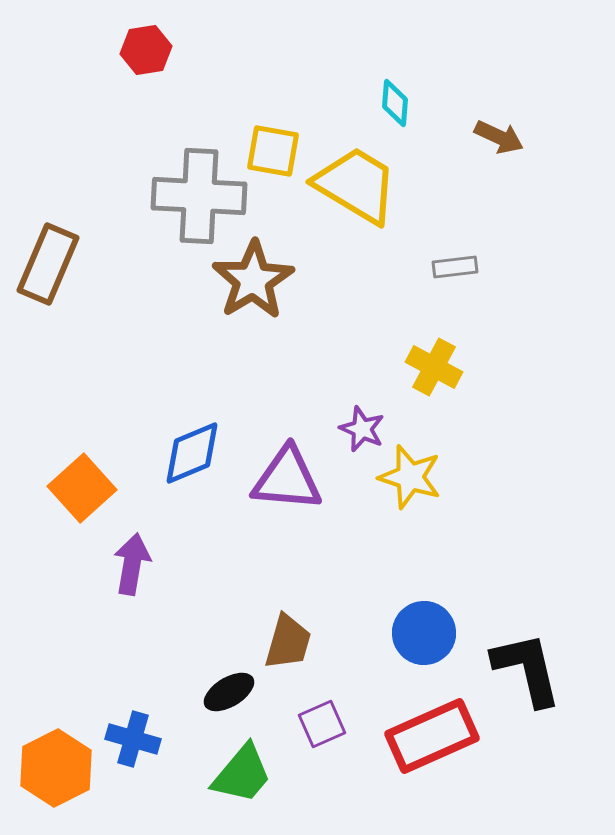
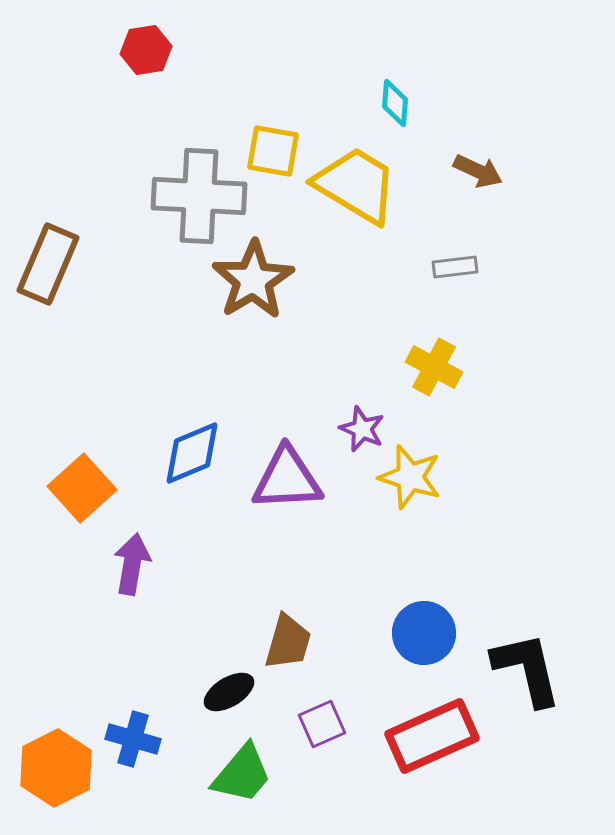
brown arrow: moved 21 px left, 34 px down
purple triangle: rotated 8 degrees counterclockwise
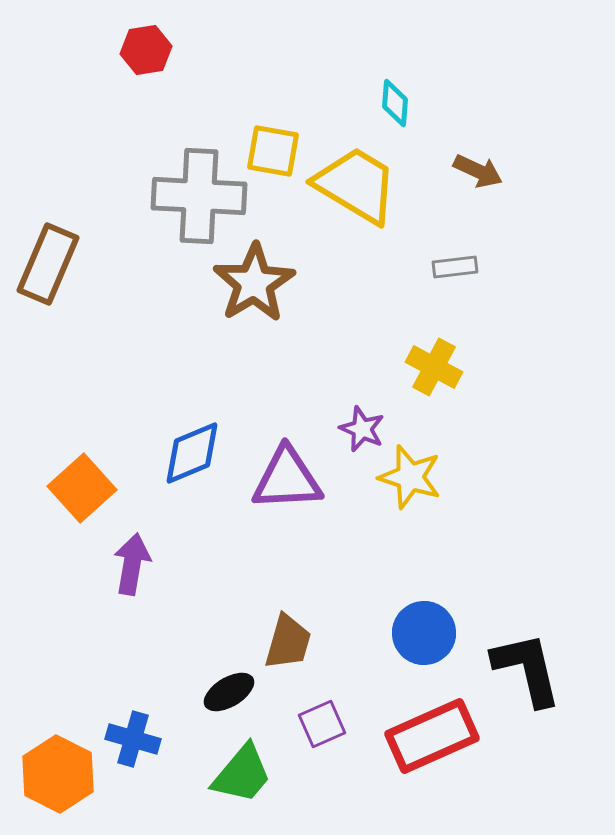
brown star: moved 1 px right, 3 px down
orange hexagon: moved 2 px right, 6 px down; rotated 6 degrees counterclockwise
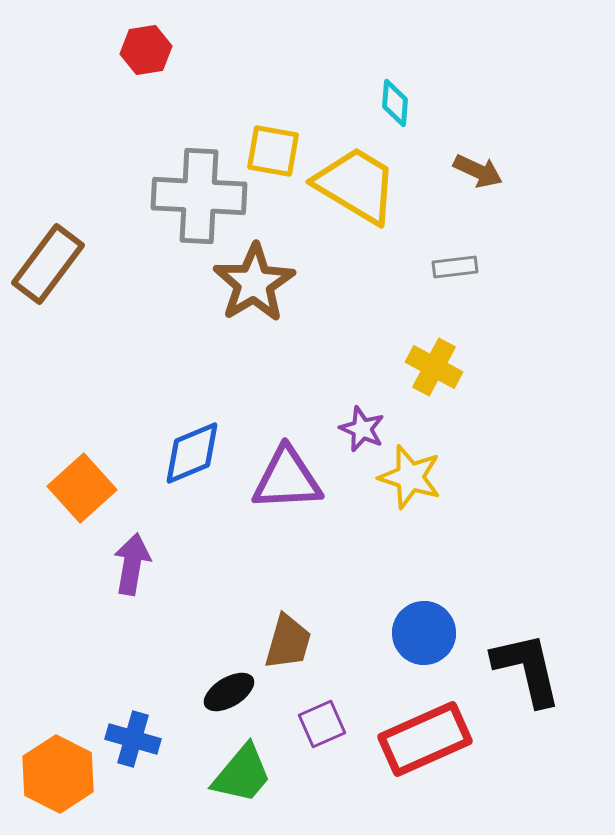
brown rectangle: rotated 14 degrees clockwise
red rectangle: moved 7 px left, 3 px down
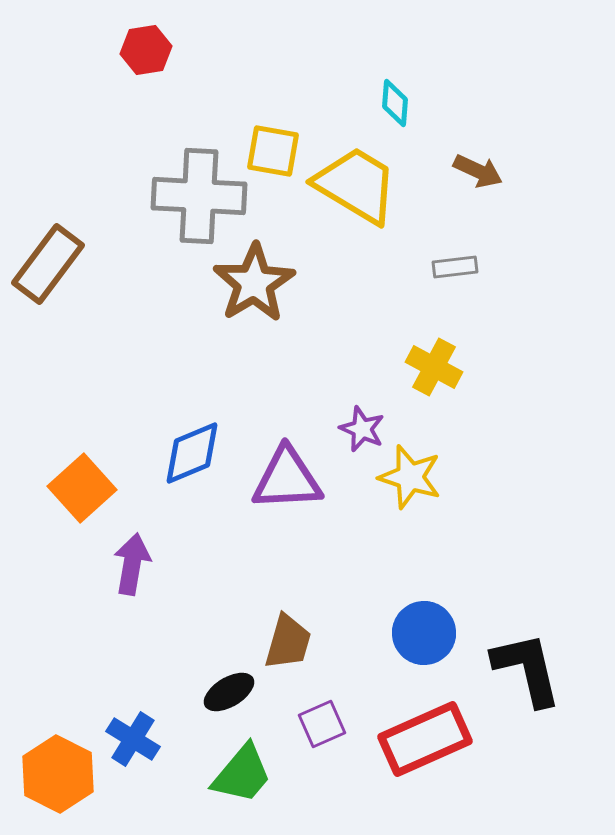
blue cross: rotated 16 degrees clockwise
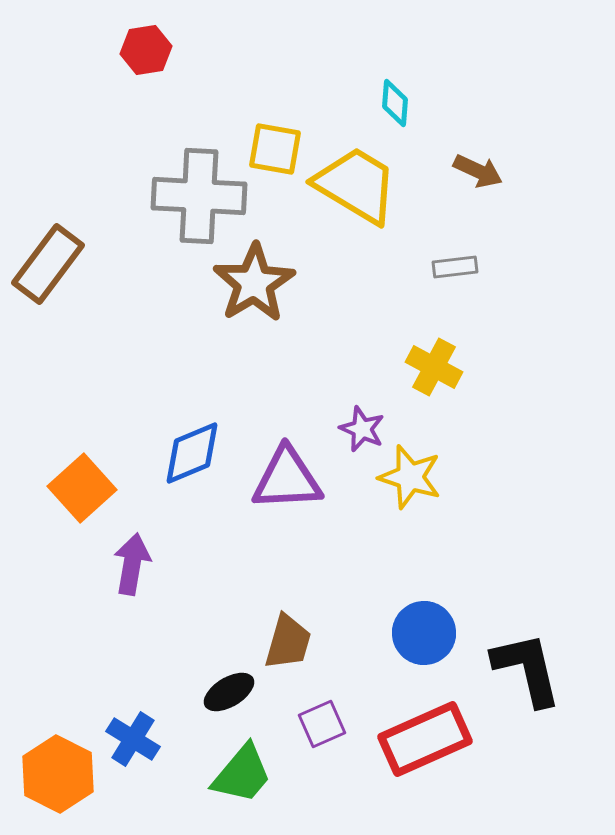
yellow square: moved 2 px right, 2 px up
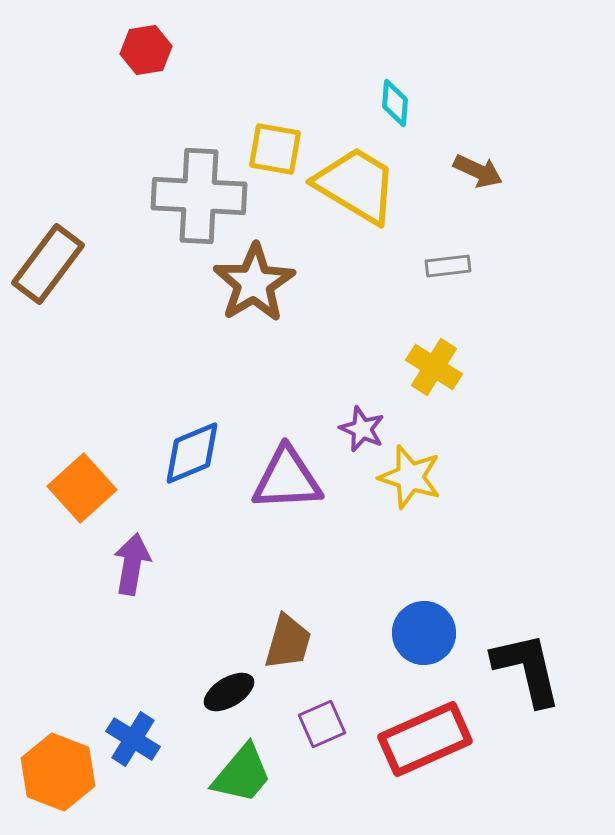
gray rectangle: moved 7 px left, 1 px up
yellow cross: rotated 4 degrees clockwise
orange hexagon: moved 2 px up; rotated 6 degrees counterclockwise
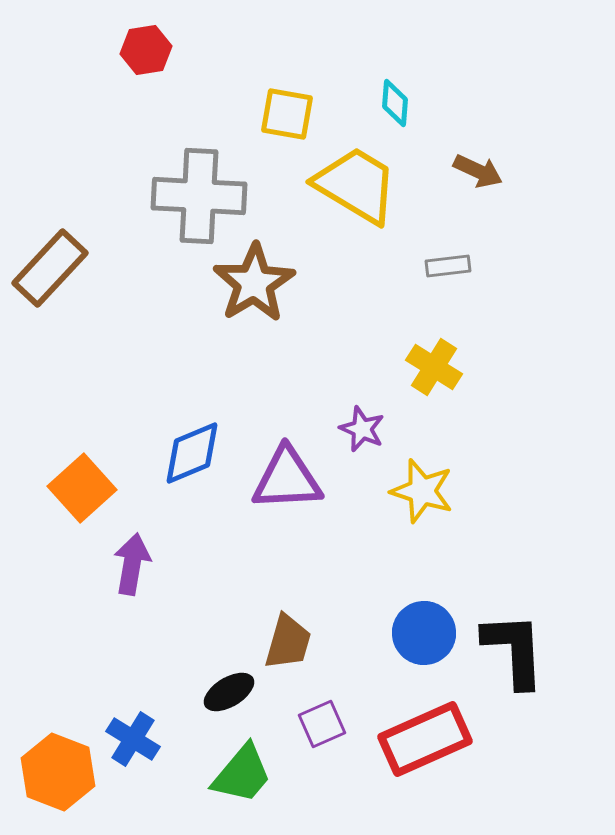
yellow square: moved 12 px right, 35 px up
brown rectangle: moved 2 px right, 4 px down; rotated 6 degrees clockwise
yellow star: moved 12 px right, 14 px down
black L-shape: moved 13 px left, 19 px up; rotated 10 degrees clockwise
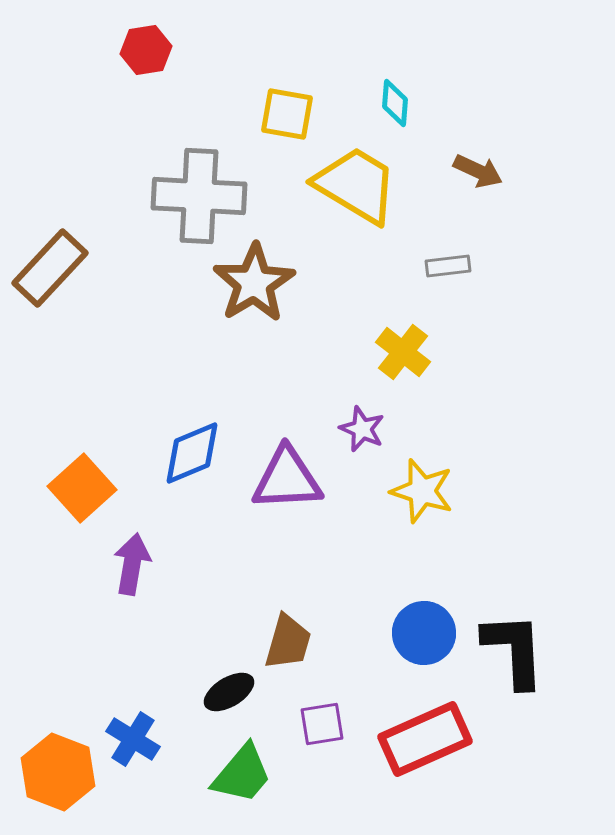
yellow cross: moved 31 px left, 15 px up; rotated 6 degrees clockwise
purple square: rotated 15 degrees clockwise
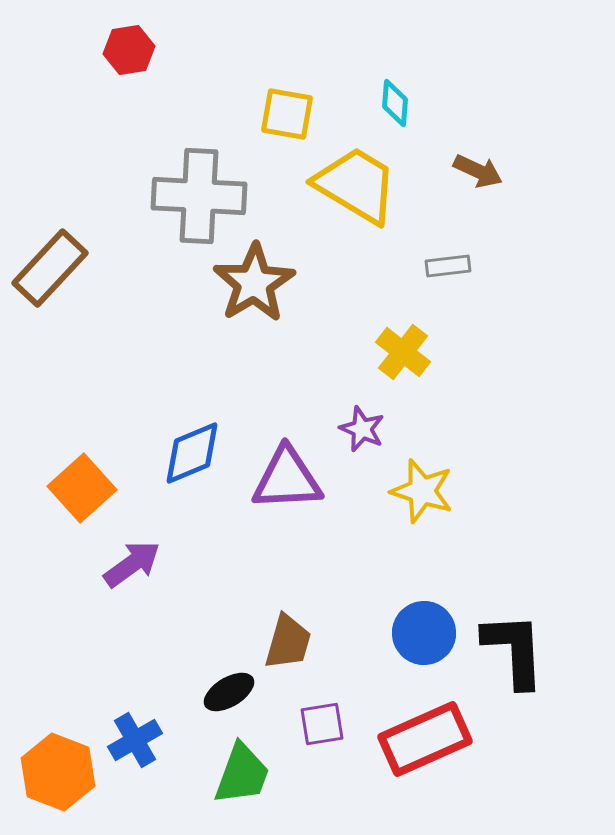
red hexagon: moved 17 px left
purple arrow: rotated 44 degrees clockwise
blue cross: moved 2 px right, 1 px down; rotated 28 degrees clockwise
green trapezoid: rotated 20 degrees counterclockwise
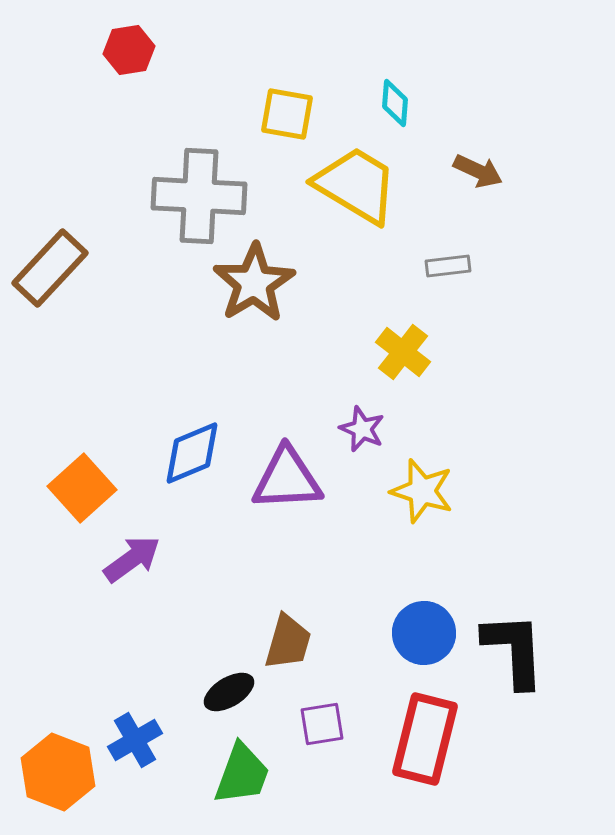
purple arrow: moved 5 px up
red rectangle: rotated 52 degrees counterclockwise
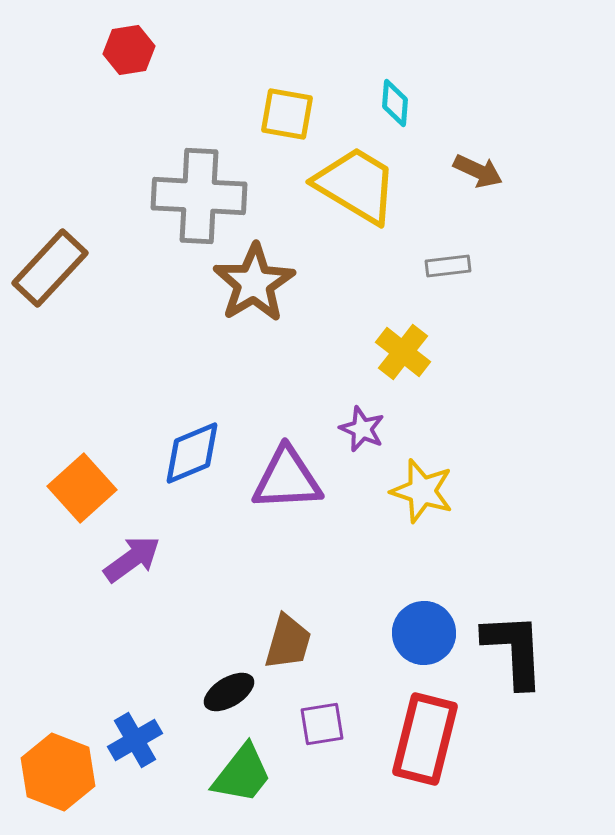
green trapezoid: rotated 18 degrees clockwise
